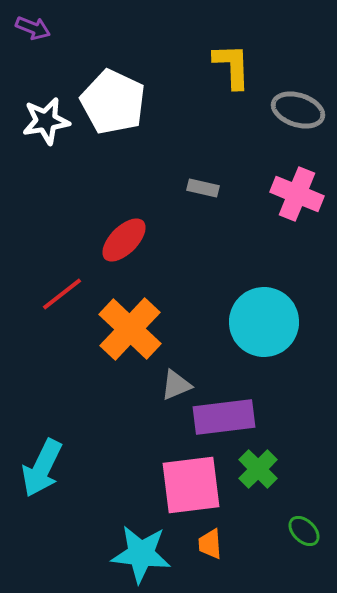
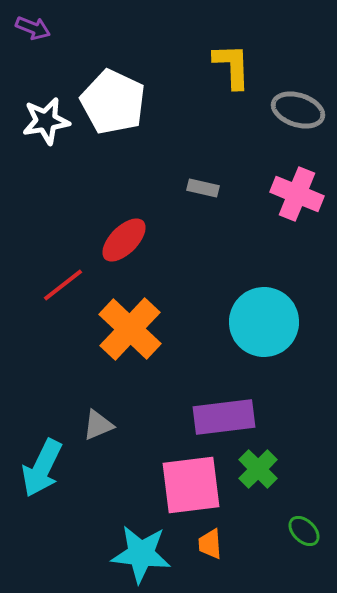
red line: moved 1 px right, 9 px up
gray triangle: moved 78 px left, 40 px down
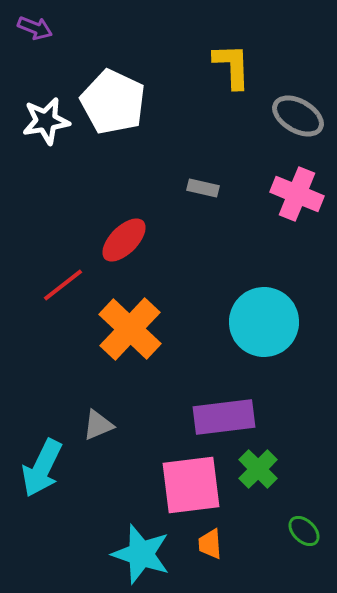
purple arrow: moved 2 px right
gray ellipse: moved 6 px down; rotated 12 degrees clockwise
cyan star: rotated 12 degrees clockwise
